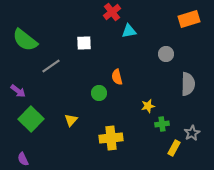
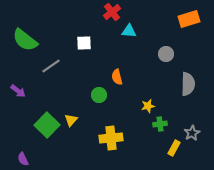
cyan triangle: rotated 14 degrees clockwise
green circle: moved 2 px down
green square: moved 16 px right, 6 px down
green cross: moved 2 px left
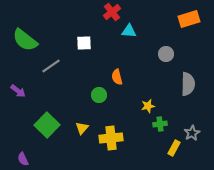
yellow triangle: moved 11 px right, 8 px down
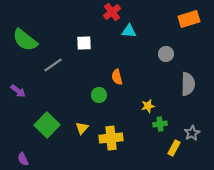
gray line: moved 2 px right, 1 px up
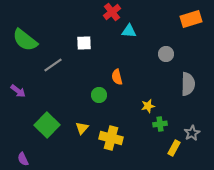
orange rectangle: moved 2 px right
yellow cross: rotated 20 degrees clockwise
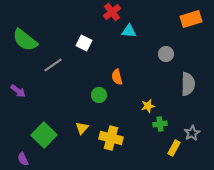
white square: rotated 28 degrees clockwise
green square: moved 3 px left, 10 px down
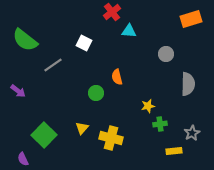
green circle: moved 3 px left, 2 px up
yellow rectangle: moved 3 px down; rotated 56 degrees clockwise
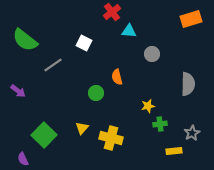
gray circle: moved 14 px left
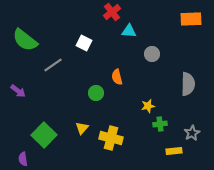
orange rectangle: rotated 15 degrees clockwise
purple semicircle: rotated 16 degrees clockwise
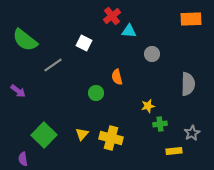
red cross: moved 4 px down
yellow triangle: moved 6 px down
